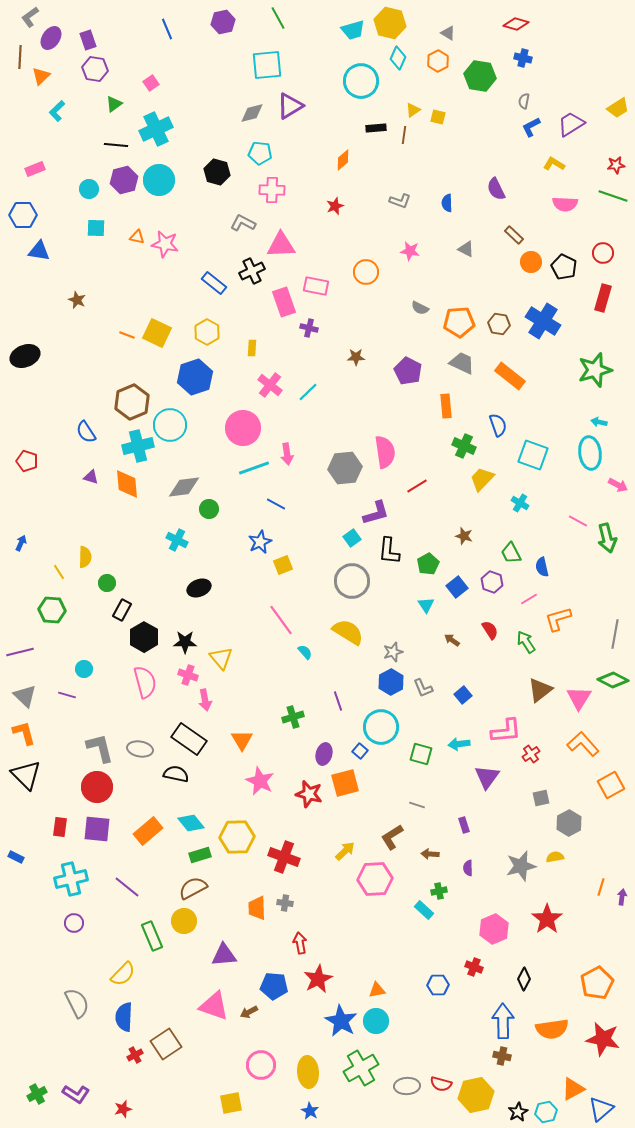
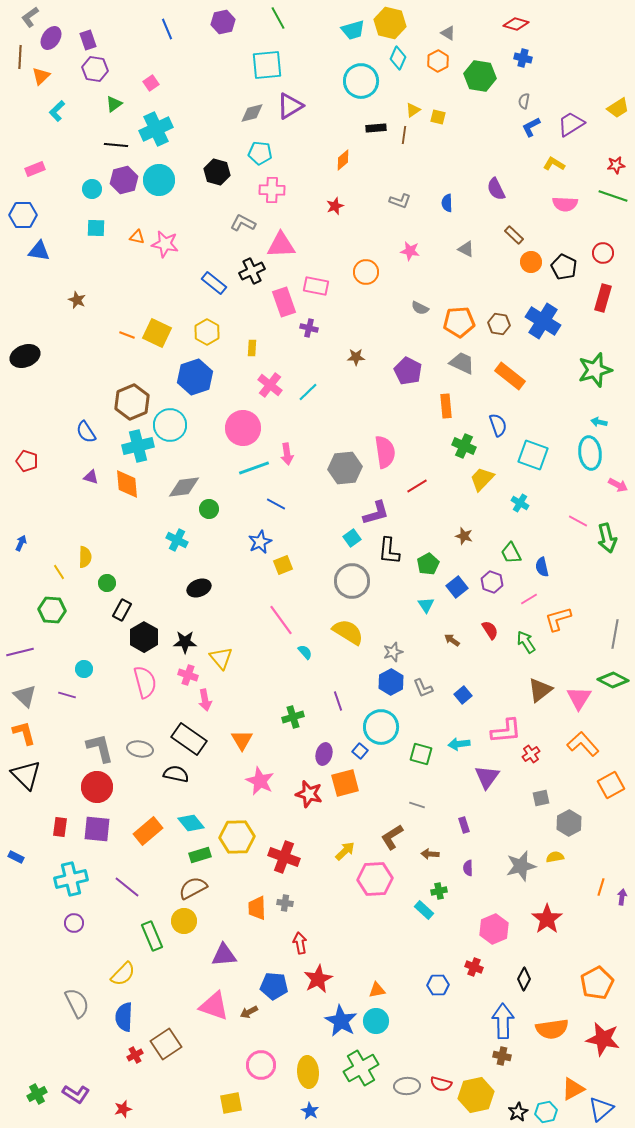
cyan circle at (89, 189): moved 3 px right
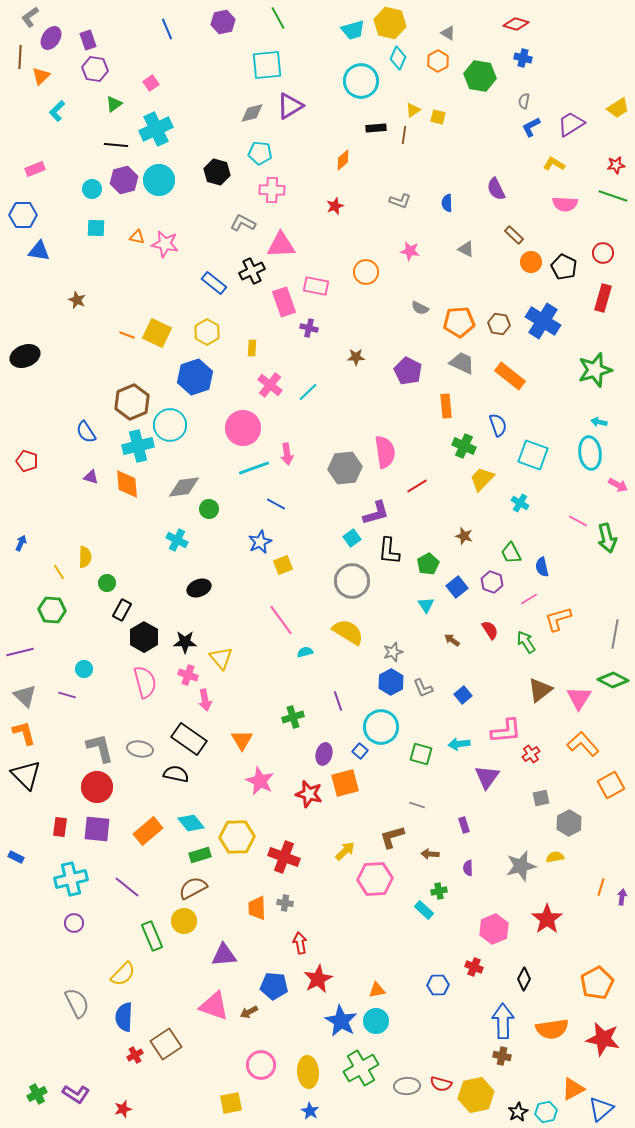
cyan semicircle at (305, 652): rotated 63 degrees counterclockwise
brown L-shape at (392, 837): rotated 16 degrees clockwise
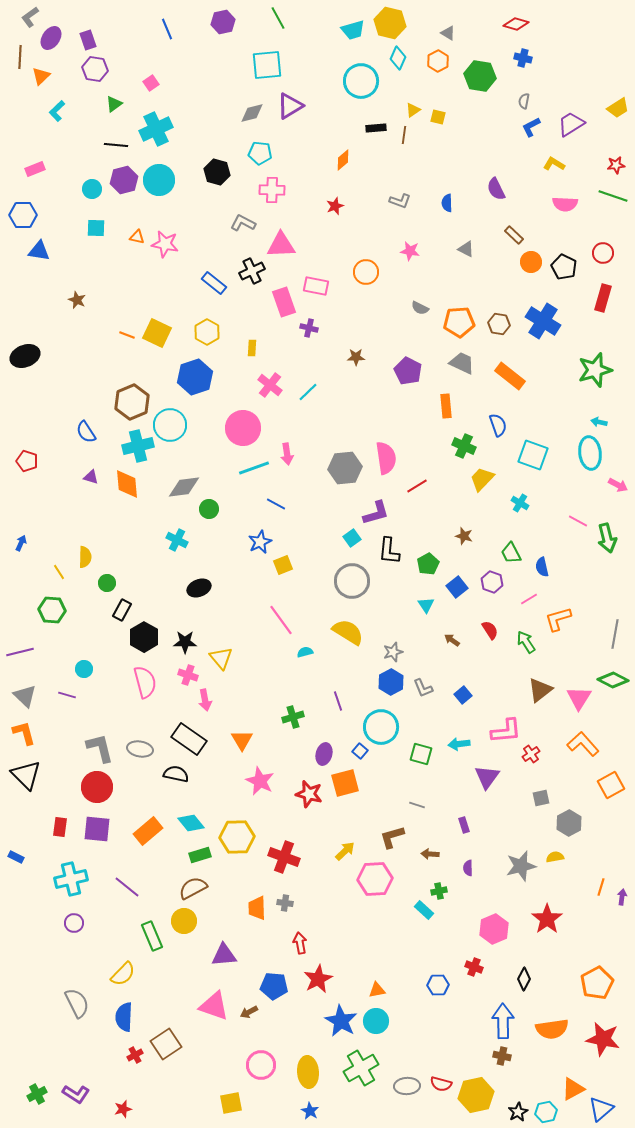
pink semicircle at (385, 452): moved 1 px right, 6 px down
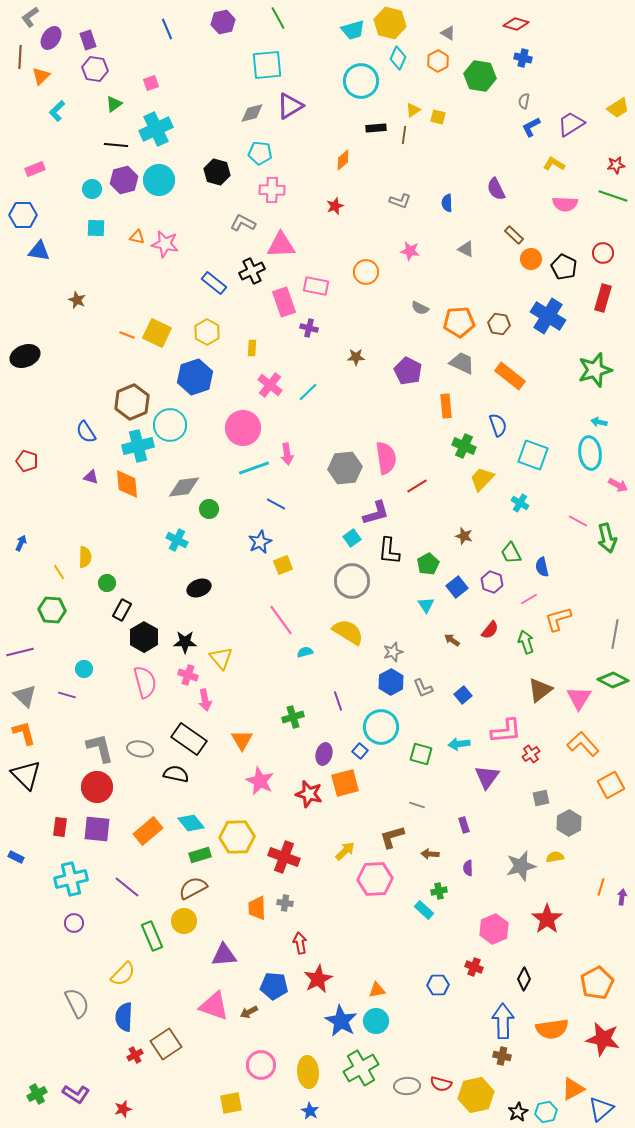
pink square at (151, 83): rotated 14 degrees clockwise
orange circle at (531, 262): moved 3 px up
blue cross at (543, 321): moved 5 px right, 5 px up
red semicircle at (490, 630): rotated 72 degrees clockwise
green arrow at (526, 642): rotated 15 degrees clockwise
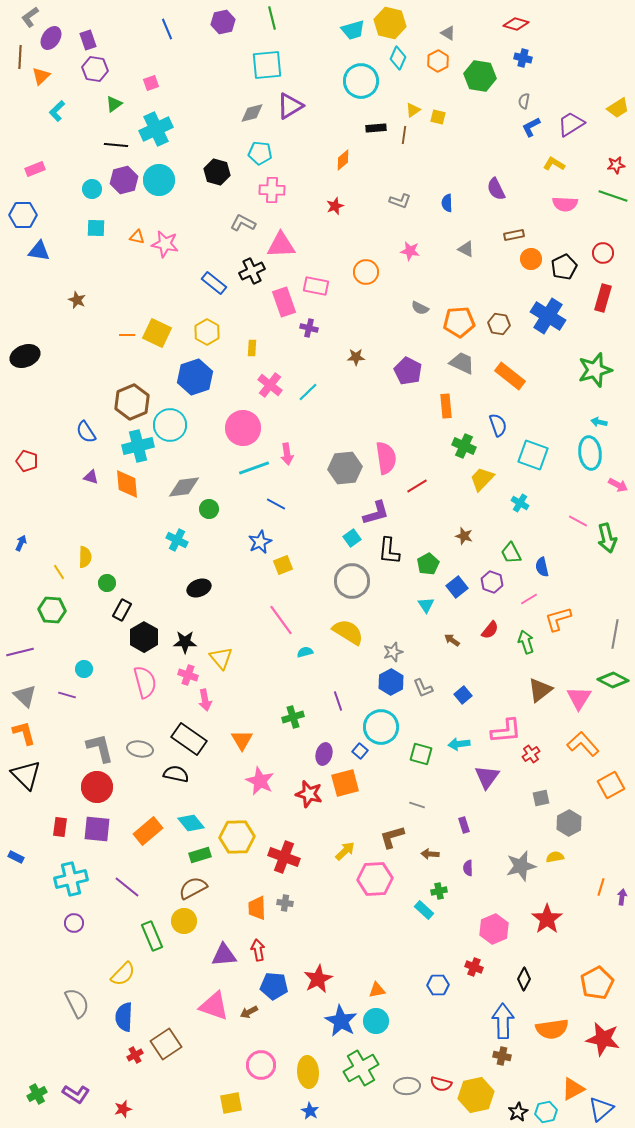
green line at (278, 18): moved 6 px left; rotated 15 degrees clockwise
brown rectangle at (514, 235): rotated 54 degrees counterclockwise
black pentagon at (564, 267): rotated 20 degrees clockwise
orange line at (127, 335): rotated 21 degrees counterclockwise
red arrow at (300, 943): moved 42 px left, 7 px down
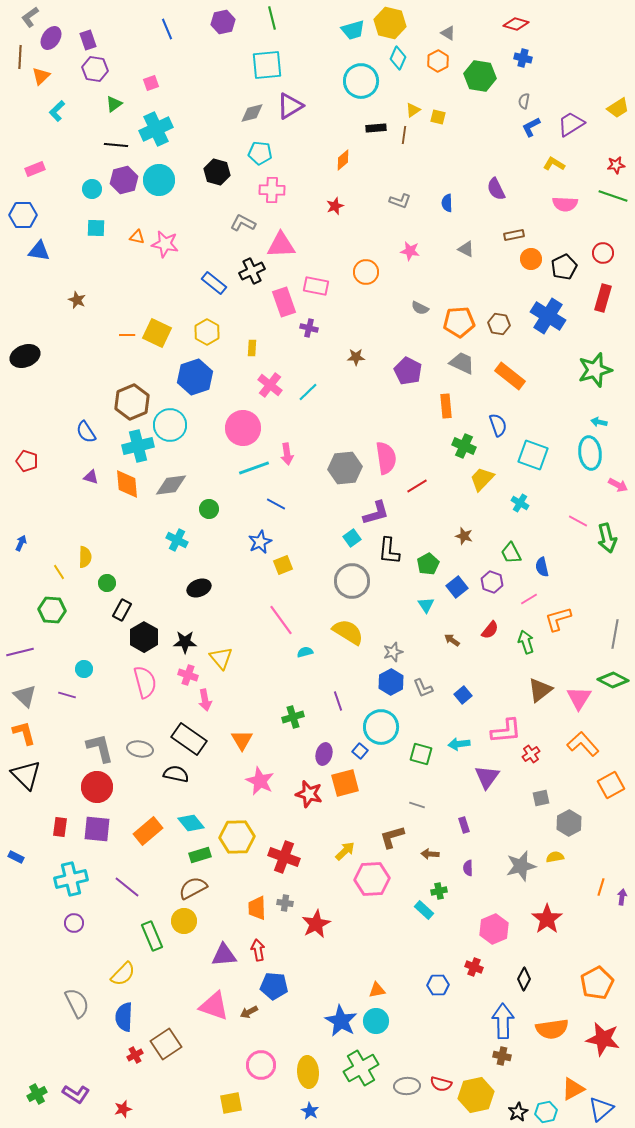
gray diamond at (184, 487): moved 13 px left, 2 px up
pink hexagon at (375, 879): moved 3 px left
red star at (318, 979): moved 2 px left, 55 px up
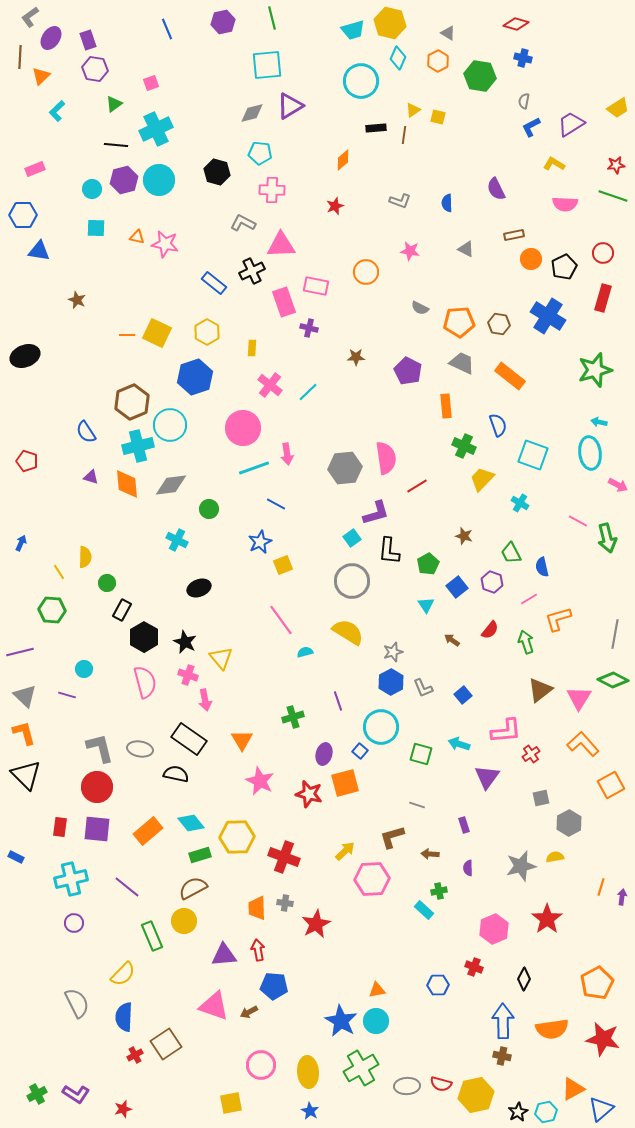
black star at (185, 642): rotated 25 degrees clockwise
cyan arrow at (459, 744): rotated 25 degrees clockwise
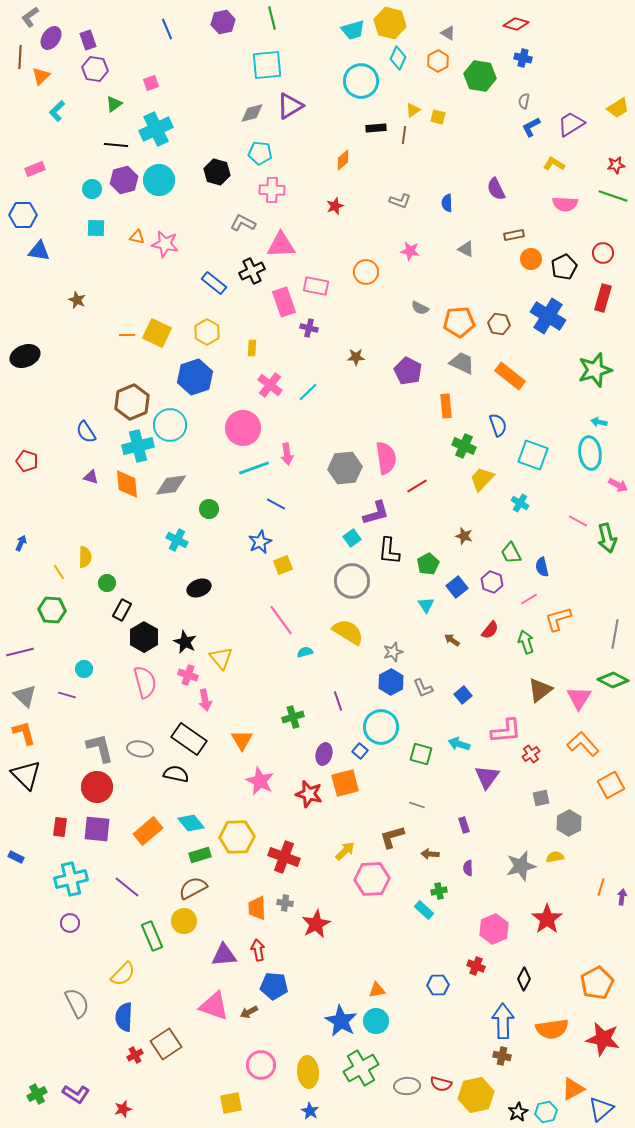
purple circle at (74, 923): moved 4 px left
red cross at (474, 967): moved 2 px right, 1 px up
